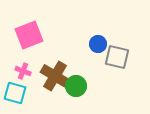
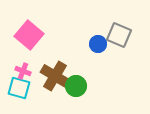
pink square: rotated 28 degrees counterclockwise
gray square: moved 2 px right, 22 px up; rotated 10 degrees clockwise
cyan square: moved 4 px right, 5 px up
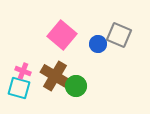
pink square: moved 33 px right
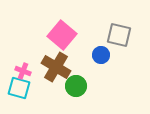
gray square: rotated 10 degrees counterclockwise
blue circle: moved 3 px right, 11 px down
brown cross: moved 1 px right, 9 px up
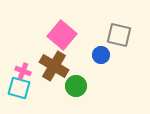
brown cross: moved 2 px left, 1 px up
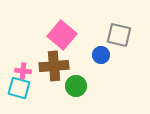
brown cross: rotated 36 degrees counterclockwise
pink cross: rotated 14 degrees counterclockwise
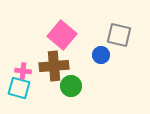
green circle: moved 5 px left
